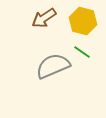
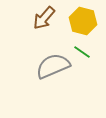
brown arrow: rotated 15 degrees counterclockwise
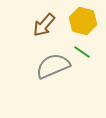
brown arrow: moved 7 px down
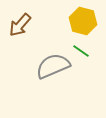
brown arrow: moved 24 px left
green line: moved 1 px left, 1 px up
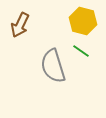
brown arrow: rotated 15 degrees counterclockwise
gray semicircle: rotated 84 degrees counterclockwise
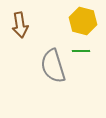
brown arrow: rotated 35 degrees counterclockwise
green line: rotated 36 degrees counterclockwise
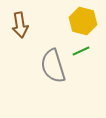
green line: rotated 24 degrees counterclockwise
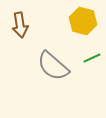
green line: moved 11 px right, 7 px down
gray semicircle: rotated 32 degrees counterclockwise
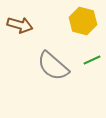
brown arrow: rotated 65 degrees counterclockwise
green line: moved 2 px down
